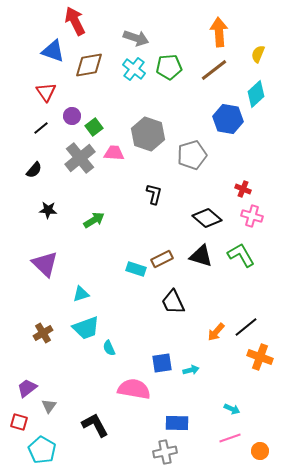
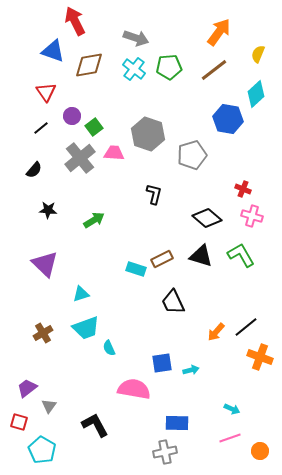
orange arrow at (219, 32): rotated 40 degrees clockwise
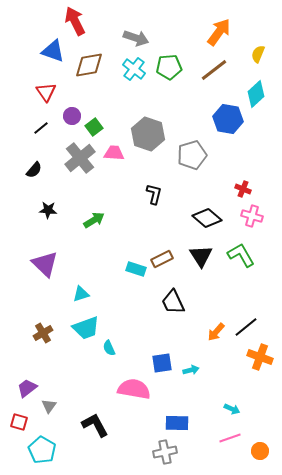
black triangle at (201, 256): rotated 40 degrees clockwise
